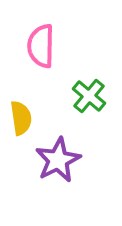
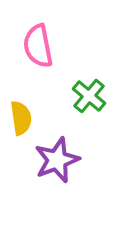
pink semicircle: moved 3 px left; rotated 12 degrees counterclockwise
purple star: moved 1 px left; rotated 6 degrees clockwise
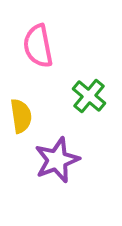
yellow semicircle: moved 2 px up
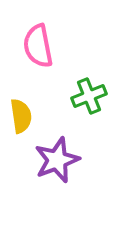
green cross: rotated 28 degrees clockwise
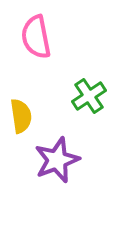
pink semicircle: moved 2 px left, 9 px up
green cross: rotated 12 degrees counterclockwise
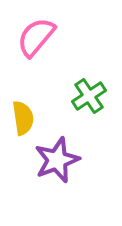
pink semicircle: rotated 51 degrees clockwise
yellow semicircle: moved 2 px right, 2 px down
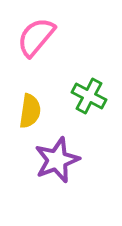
green cross: rotated 28 degrees counterclockwise
yellow semicircle: moved 7 px right, 7 px up; rotated 16 degrees clockwise
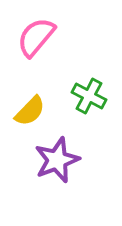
yellow semicircle: rotated 36 degrees clockwise
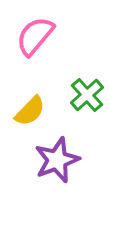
pink semicircle: moved 1 px left, 1 px up
green cross: moved 2 px left, 1 px up; rotated 20 degrees clockwise
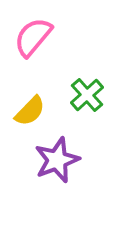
pink semicircle: moved 2 px left, 1 px down
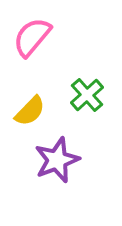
pink semicircle: moved 1 px left
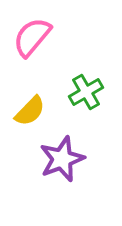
green cross: moved 1 px left, 3 px up; rotated 12 degrees clockwise
purple star: moved 5 px right, 1 px up
